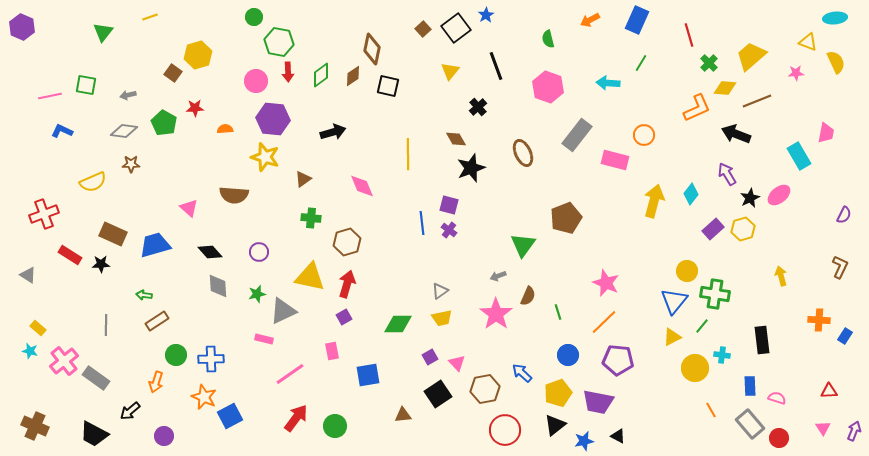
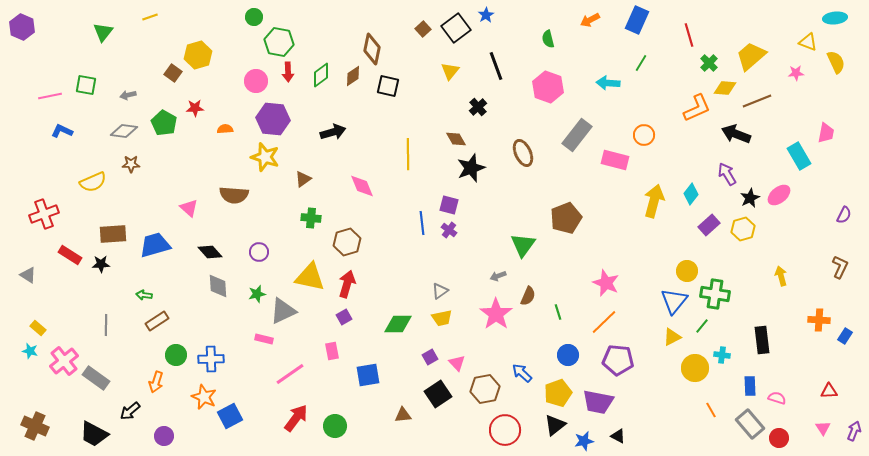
purple rectangle at (713, 229): moved 4 px left, 4 px up
brown rectangle at (113, 234): rotated 28 degrees counterclockwise
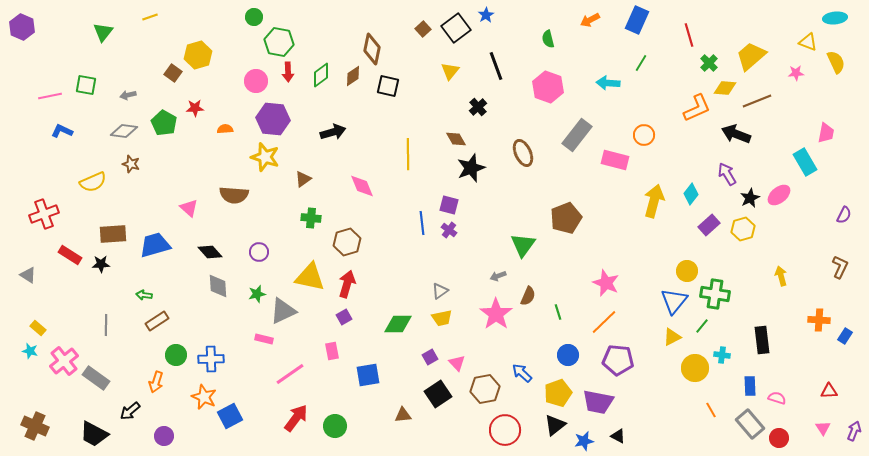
cyan rectangle at (799, 156): moved 6 px right, 6 px down
brown star at (131, 164): rotated 18 degrees clockwise
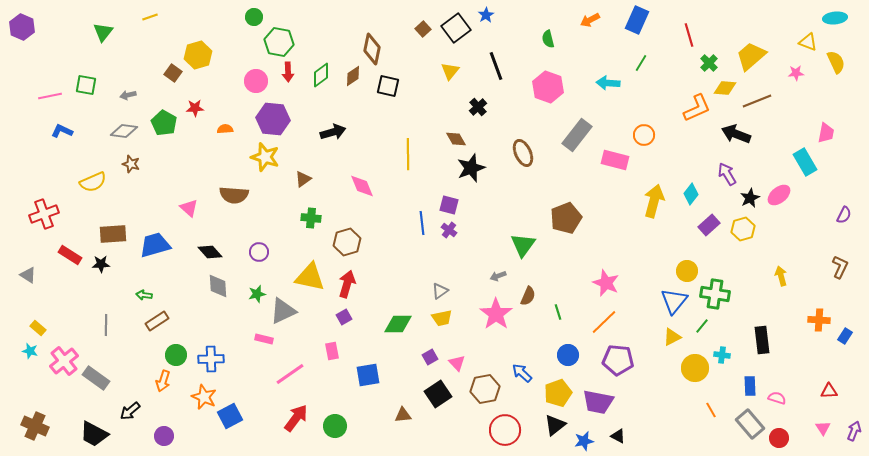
orange arrow at (156, 382): moved 7 px right, 1 px up
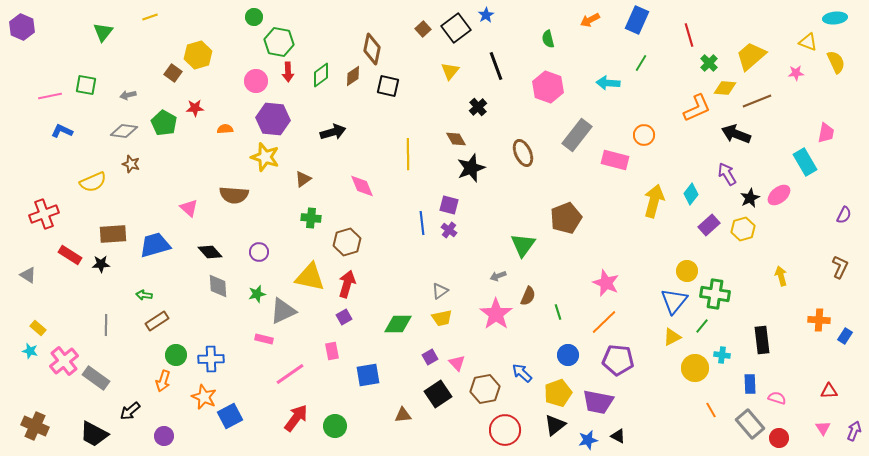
blue rectangle at (750, 386): moved 2 px up
blue star at (584, 441): moved 4 px right, 1 px up
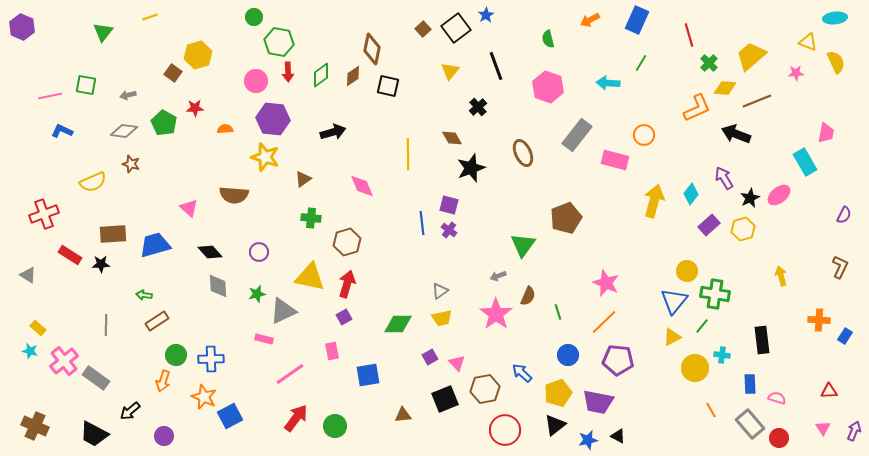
brown diamond at (456, 139): moved 4 px left, 1 px up
purple arrow at (727, 174): moved 3 px left, 4 px down
black square at (438, 394): moved 7 px right, 5 px down; rotated 12 degrees clockwise
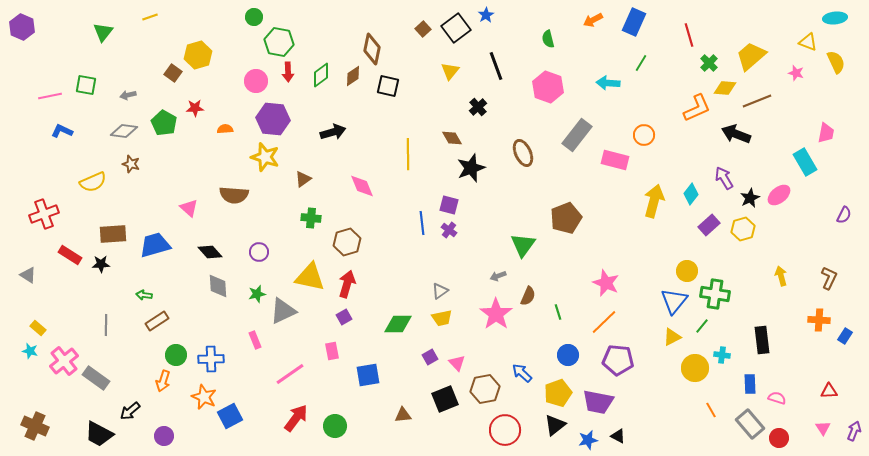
orange arrow at (590, 20): moved 3 px right
blue rectangle at (637, 20): moved 3 px left, 2 px down
pink star at (796, 73): rotated 21 degrees clockwise
brown L-shape at (840, 267): moved 11 px left, 11 px down
pink rectangle at (264, 339): moved 9 px left, 1 px down; rotated 54 degrees clockwise
black trapezoid at (94, 434): moved 5 px right
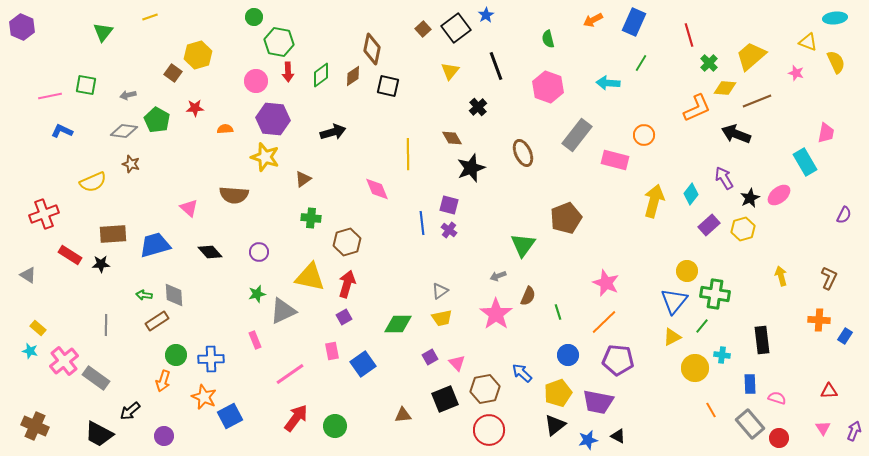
green pentagon at (164, 123): moved 7 px left, 3 px up
pink diamond at (362, 186): moved 15 px right, 3 px down
gray diamond at (218, 286): moved 44 px left, 9 px down
blue square at (368, 375): moved 5 px left, 11 px up; rotated 25 degrees counterclockwise
red circle at (505, 430): moved 16 px left
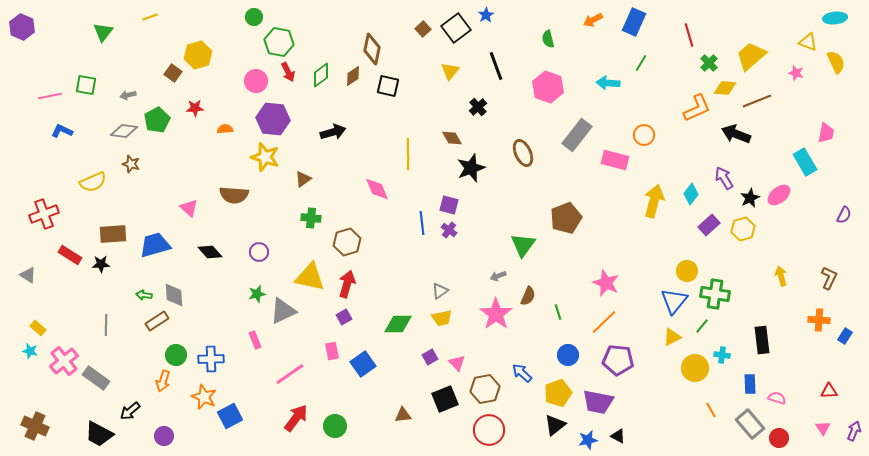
red arrow at (288, 72): rotated 24 degrees counterclockwise
green pentagon at (157, 120): rotated 15 degrees clockwise
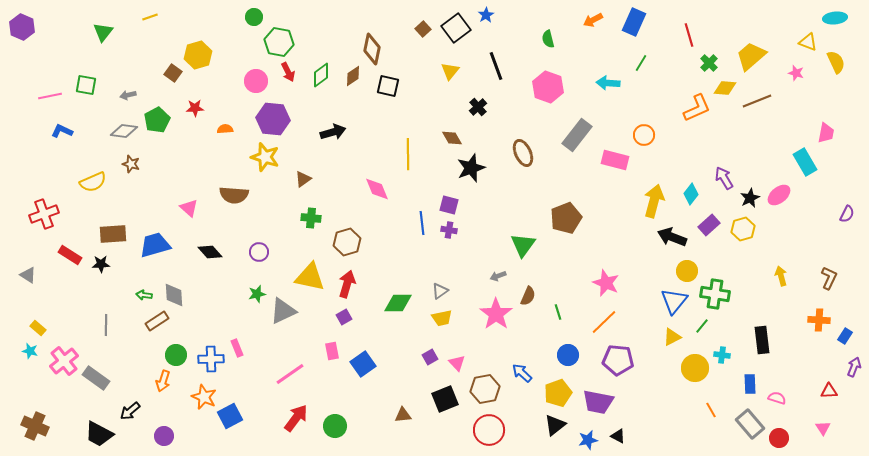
black arrow at (736, 134): moved 64 px left, 103 px down
purple semicircle at (844, 215): moved 3 px right, 1 px up
purple cross at (449, 230): rotated 28 degrees counterclockwise
green diamond at (398, 324): moved 21 px up
pink rectangle at (255, 340): moved 18 px left, 8 px down
purple arrow at (854, 431): moved 64 px up
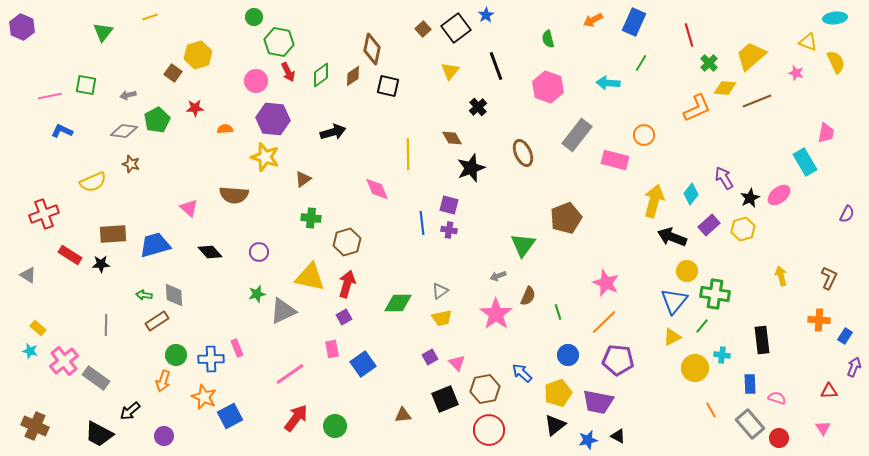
pink rectangle at (332, 351): moved 2 px up
